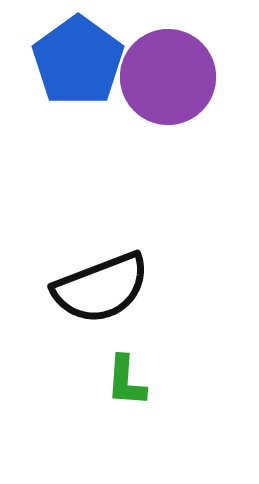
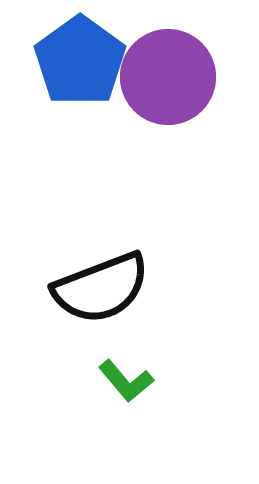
blue pentagon: moved 2 px right
green L-shape: rotated 44 degrees counterclockwise
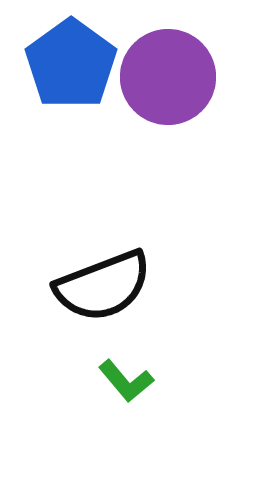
blue pentagon: moved 9 px left, 3 px down
black semicircle: moved 2 px right, 2 px up
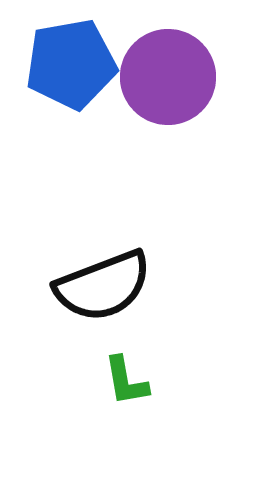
blue pentagon: rotated 26 degrees clockwise
green L-shape: rotated 30 degrees clockwise
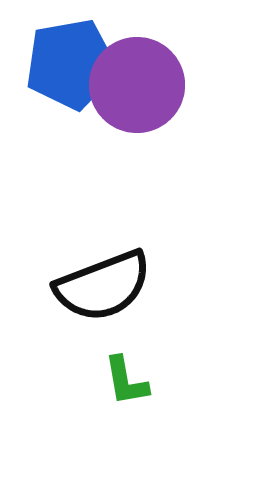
purple circle: moved 31 px left, 8 px down
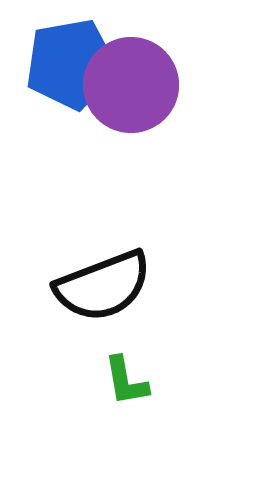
purple circle: moved 6 px left
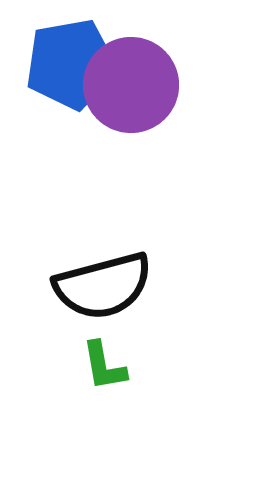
black semicircle: rotated 6 degrees clockwise
green L-shape: moved 22 px left, 15 px up
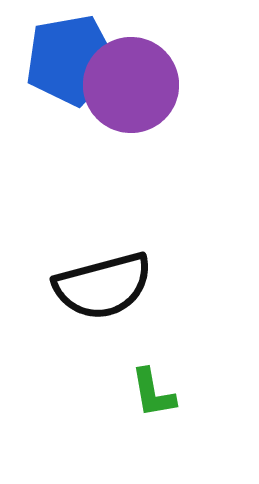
blue pentagon: moved 4 px up
green L-shape: moved 49 px right, 27 px down
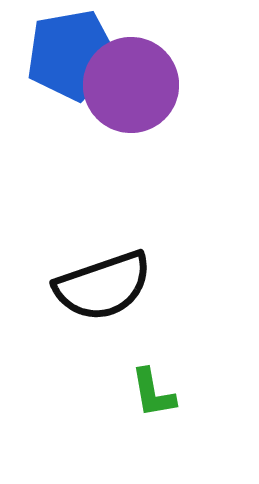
blue pentagon: moved 1 px right, 5 px up
black semicircle: rotated 4 degrees counterclockwise
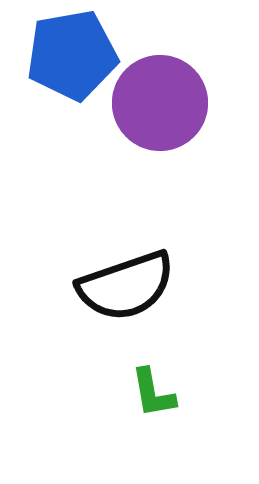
purple circle: moved 29 px right, 18 px down
black semicircle: moved 23 px right
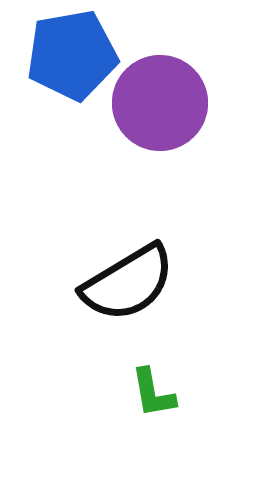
black semicircle: moved 2 px right, 3 px up; rotated 12 degrees counterclockwise
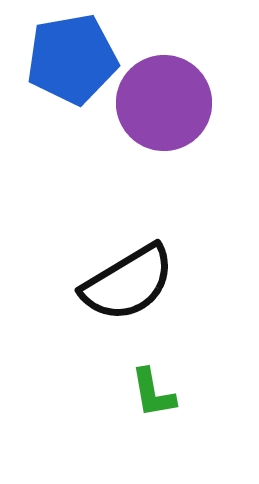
blue pentagon: moved 4 px down
purple circle: moved 4 px right
